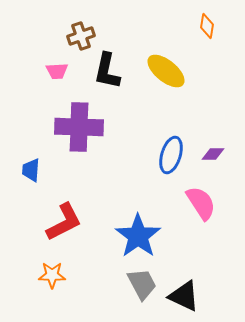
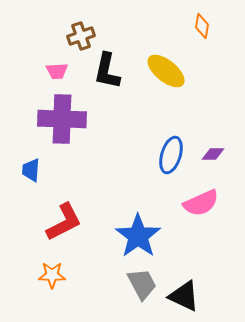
orange diamond: moved 5 px left
purple cross: moved 17 px left, 8 px up
pink semicircle: rotated 99 degrees clockwise
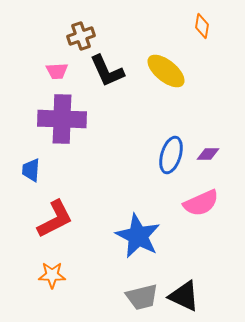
black L-shape: rotated 36 degrees counterclockwise
purple diamond: moved 5 px left
red L-shape: moved 9 px left, 3 px up
blue star: rotated 9 degrees counterclockwise
gray trapezoid: moved 13 px down; rotated 104 degrees clockwise
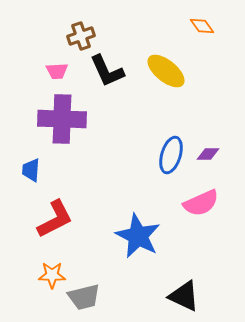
orange diamond: rotated 45 degrees counterclockwise
gray trapezoid: moved 58 px left
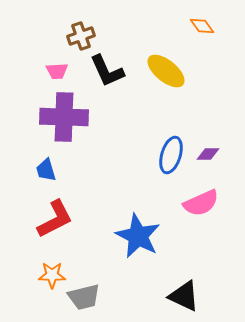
purple cross: moved 2 px right, 2 px up
blue trapezoid: moved 15 px right; rotated 20 degrees counterclockwise
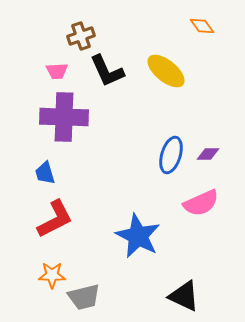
blue trapezoid: moved 1 px left, 3 px down
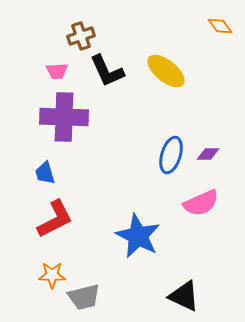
orange diamond: moved 18 px right
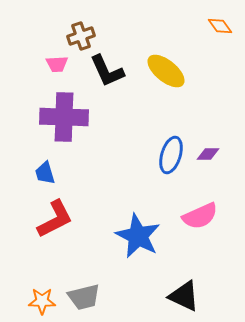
pink trapezoid: moved 7 px up
pink semicircle: moved 1 px left, 13 px down
orange star: moved 10 px left, 26 px down
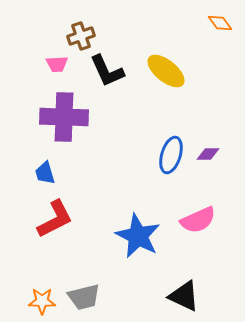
orange diamond: moved 3 px up
pink semicircle: moved 2 px left, 4 px down
